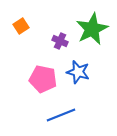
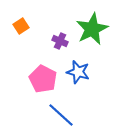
pink pentagon: rotated 16 degrees clockwise
blue line: rotated 64 degrees clockwise
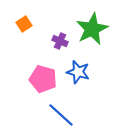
orange square: moved 3 px right, 2 px up
pink pentagon: rotated 12 degrees counterclockwise
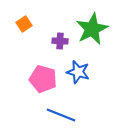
purple cross: rotated 21 degrees counterclockwise
blue line: rotated 20 degrees counterclockwise
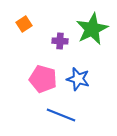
blue star: moved 7 px down
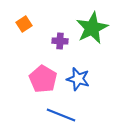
green star: moved 1 px up
pink pentagon: rotated 16 degrees clockwise
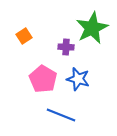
orange square: moved 12 px down
purple cross: moved 6 px right, 6 px down
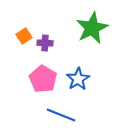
purple cross: moved 21 px left, 4 px up
blue star: rotated 25 degrees clockwise
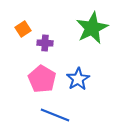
orange square: moved 1 px left, 7 px up
pink pentagon: moved 1 px left
blue line: moved 6 px left
